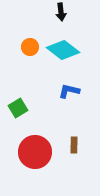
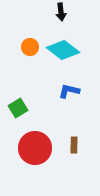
red circle: moved 4 px up
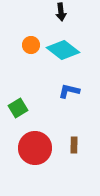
orange circle: moved 1 px right, 2 px up
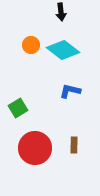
blue L-shape: moved 1 px right
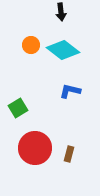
brown rectangle: moved 5 px left, 9 px down; rotated 14 degrees clockwise
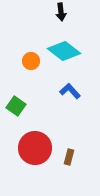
orange circle: moved 16 px down
cyan diamond: moved 1 px right, 1 px down
blue L-shape: rotated 35 degrees clockwise
green square: moved 2 px left, 2 px up; rotated 24 degrees counterclockwise
brown rectangle: moved 3 px down
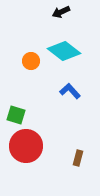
black arrow: rotated 72 degrees clockwise
green square: moved 9 px down; rotated 18 degrees counterclockwise
red circle: moved 9 px left, 2 px up
brown rectangle: moved 9 px right, 1 px down
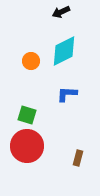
cyan diamond: rotated 64 degrees counterclockwise
blue L-shape: moved 3 px left, 3 px down; rotated 45 degrees counterclockwise
green square: moved 11 px right
red circle: moved 1 px right
